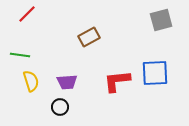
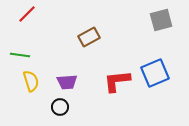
blue square: rotated 20 degrees counterclockwise
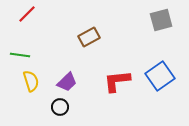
blue square: moved 5 px right, 3 px down; rotated 12 degrees counterclockwise
purple trapezoid: rotated 40 degrees counterclockwise
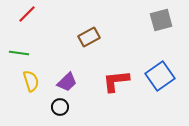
green line: moved 1 px left, 2 px up
red L-shape: moved 1 px left
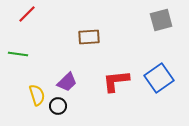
brown rectangle: rotated 25 degrees clockwise
green line: moved 1 px left, 1 px down
blue square: moved 1 px left, 2 px down
yellow semicircle: moved 6 px right, 14 px down
black circle: moved 2 px left, 1 px up
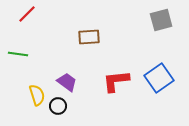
purple trapezoid: rotated 100 degrees counterclockwise
